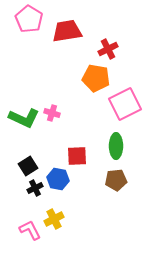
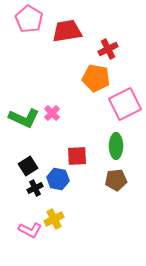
pink cross: rotated 28 degrees clockwise
pink L-shape: rotated 145 degrees clockwise
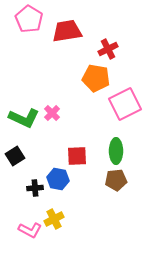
green ellipse: moved 5 px down
black square: moved 13 px left, 10 px up
black cross: rotated 21 degrees clockwise
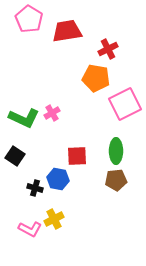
pink cross: rotated 14 degrees clockwise
black square: rotated 24 degrees counterclockwise
black cross: rotated 21 degrees clockwise
pink L-shape: moved 1 px up
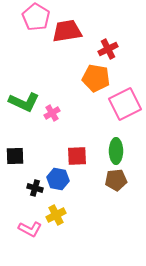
pink pentagon: moved 7 px right, 2 px up
green L-shape: moved 16 px up
black square: rotated 36 degrees counterclockwise
yellow cross: moved 2 px right, 4 px up
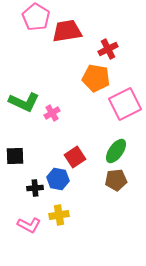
green ellipse: rotated 35 degrees clockwise
red square: moved 2 px left, 1 px down; rotated 30 degrees counterclockwise
black cross: rotated 21 degrees counterclockwise
yellow cross: moved 3 px right; rotated 18 degrees clockwise
pink L-shape: moved 1 px left, 4 px up
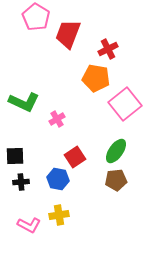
red trapezoid: moved 1 px right, 3 px down; rotated 60 degrees counterclockwise
pink square: rotated 12 degrees counterclockwise
pink cross: moved 5 px right, 6 px down
black cross: moved 14 px left, 6 px up
